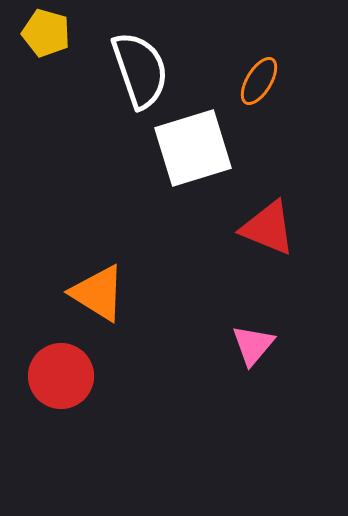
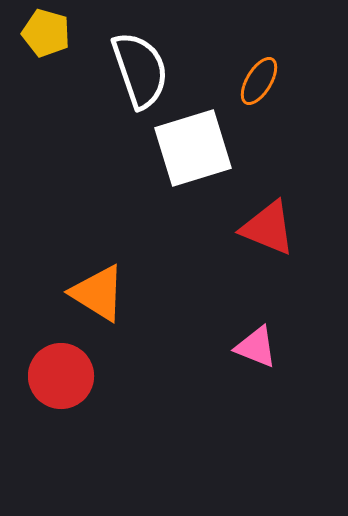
pink triangle: moved 3 px right, 2 px down; rotated 48 degrees counterclockwise
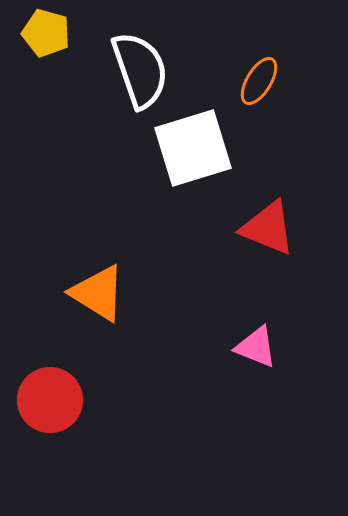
red circle: moved 11 px left, 24 px down
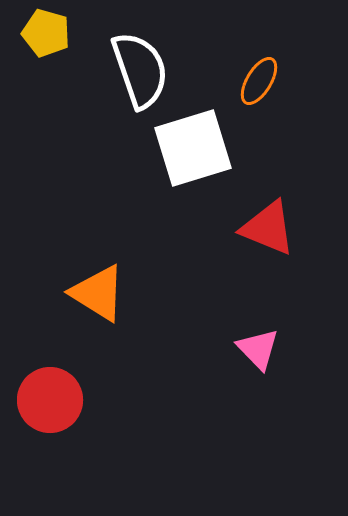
pink triangle: moved 2 px right, 2 px down; rotated 24 degrees clockwise
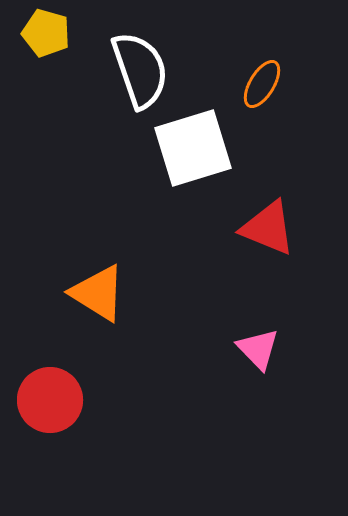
orange ellipse: moved 3 px right, 3 px down
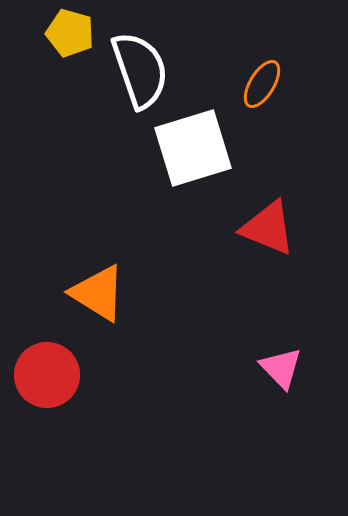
yellow pentagon: moved 24 px right
pink triangle: moved 23 px right, 19 px down
red circle: moved 3 px left, 25 px up
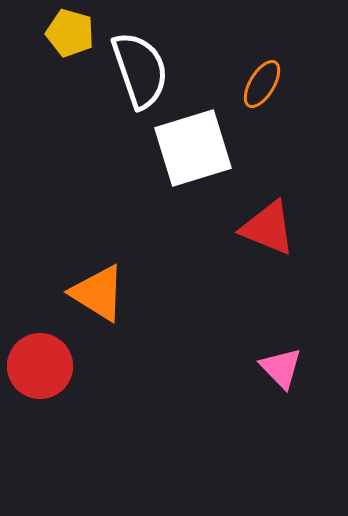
red circle: moved 7 px left, 9 px up
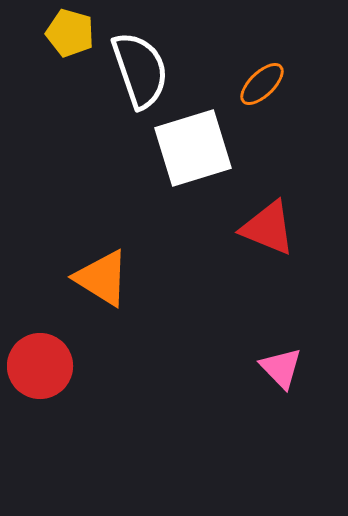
orange ellipse: rotated 15 degrees clockwise
orange triangle: moved 4 px right, 15 px up
